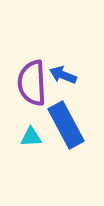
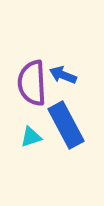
cyan triangle: rotated 15 degrees counterclockwise
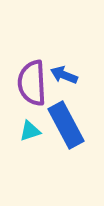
blue arrow: moved 1 px right
cyan triangle: moved 1 px left, 6 px up
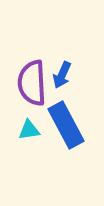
blue arrow: moved 2 px left; rotated 88 degrees counterclockwise
cyan triangle: moved 1 px left, 1 px up; rotated 10 degrees clockwise
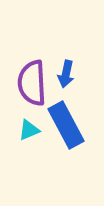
blue arrow: moved 4 px right, 1 px up; rotated 12 degrees counterclockwise
cyan triangle: rotated 15 degrees counterclockwise
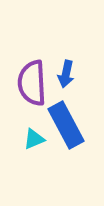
cyan triangle: moved 5 px right, 9 px down
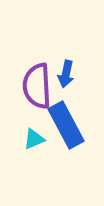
purple semicircle: moved 5 px right, 3 px down
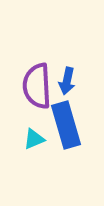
blue arrow: moved 1 px right, 7 px down
blue rectangle: rotated 12 degrees clockwise
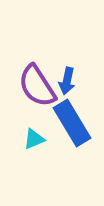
purple semicircle: rotated 30 degrees counterclockwise
blue rectangle: moved 6 px right, 2 px up; rotated 15 degrees counterclockwise
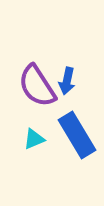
blue rectangle: moved 5 px right, 12 px down
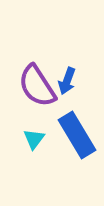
blue arrow: rotated 8 degrees clockwise
cyan triangle: rotated 30 degrees counterclockwise
